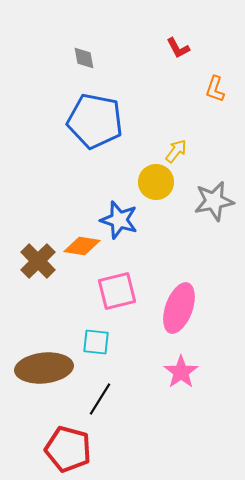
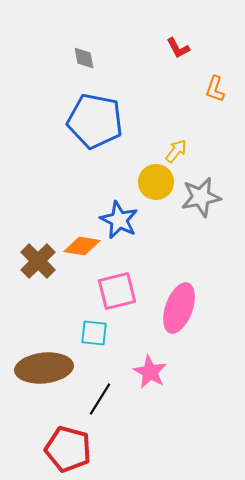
gray star: moved 13 px left, 4 px up
blue star: rotated 9 degrees clockwise
cyan square: moved 2 px left, 9 px up
pink star: moved 31 px left; rotated 8 degrees counterclockwise
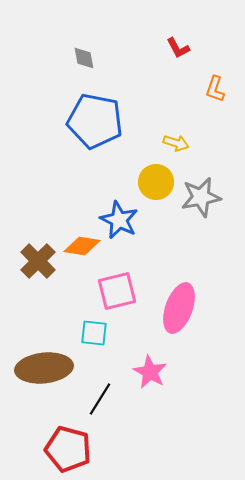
yellow arrow: moved 8 px up; rotated 70 degrees clockwise
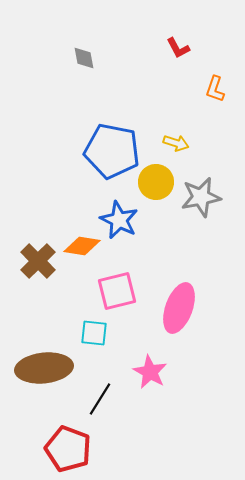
blue pentagon: moved 17 px right, 30 px down
red pentagon: rotated 6 degrees clockwise
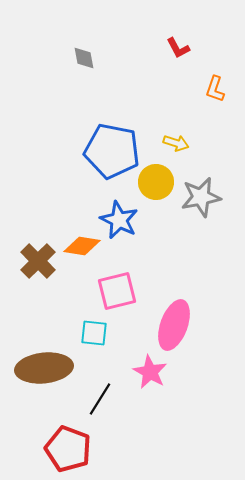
pink ellipse: moved 5 px left, 17 px down
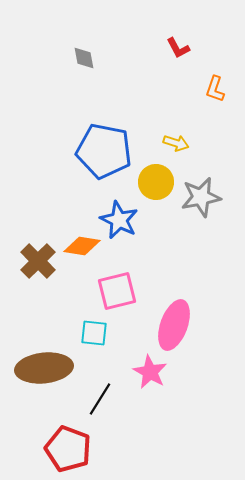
blue pentagon: moved 8 px left
